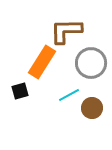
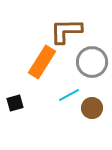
gray circle: moved 1 px right, 1 px up
black square: moved 5 px left, 12 px down
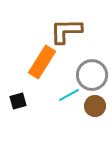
gray circle: moved 13 px down
black square: moved 3 px right, 2 px up
brown circle: moved 3 px right, 2 px up
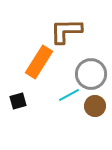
orange rectangle: moved 3 px left
gray circle: moved 1 px left, 1 px up
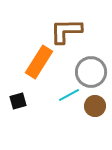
gray circle: moved 2 px up
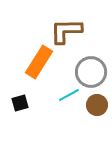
black square: moved 2 px right, 2 px down
brown circle: moved 2 px right, 1 px up
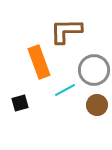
orange rectangle: rotated 52 degrees counterclockwise
gray circle: moved 3 px right, 2 px up
cyan line: moved 4 px left, 5 px up
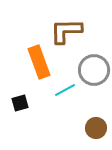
brown circle: moved 1 px left, 23 px down
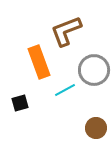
brown L-shape: rotated 20 degrees counterclockwise
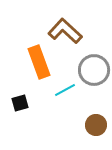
brown L-shape: moved 1 px left; rotated 64 degrees clockwise
brown circle: moved 3 px up
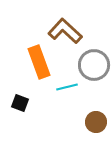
gray circle: moved 5 px up
cyan line: moved 2 px right, 3 px up; rotated 15 degrees clockwise
black square: rotated 36 degrees clockwise
brown circle: moved 3 px up
